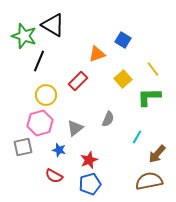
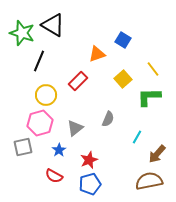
green star: moved 2 px left, 3 px up
blue star: rotated 24 degrees clockwise
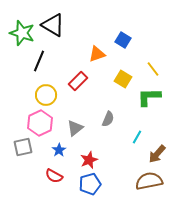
yellow square: rotated 18 degrees counterclockwise
pink hexagon: rotated 10 degrees counterclockwise
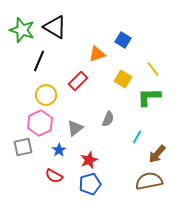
black triangle: moved 2 px right, 2 px down
green star: moved 3 px up
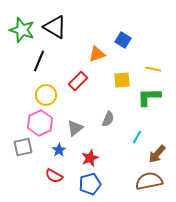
yellow line: rotated 42 degrees counterclockwise
yellow square: moved 1 px left, 1 px down; rotated 36 degrees counterclockwise
red star: moved 1 px right, 2 px up
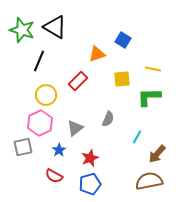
yellow square: moved 1 px up
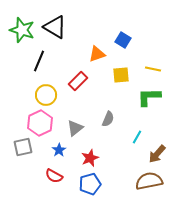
yellow square: moved 1 px left, 4 px up
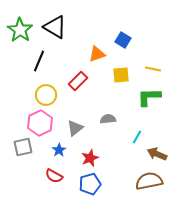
green star: moved 2 px left; rotated 15 degrees clockwise
gray semicircle: rotated 119 degrees counterclockwise
brown arrow: rotated 72 degrees clockwise
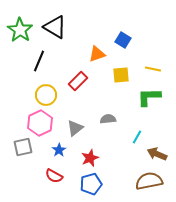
blue pentagon: moved 1 px right
